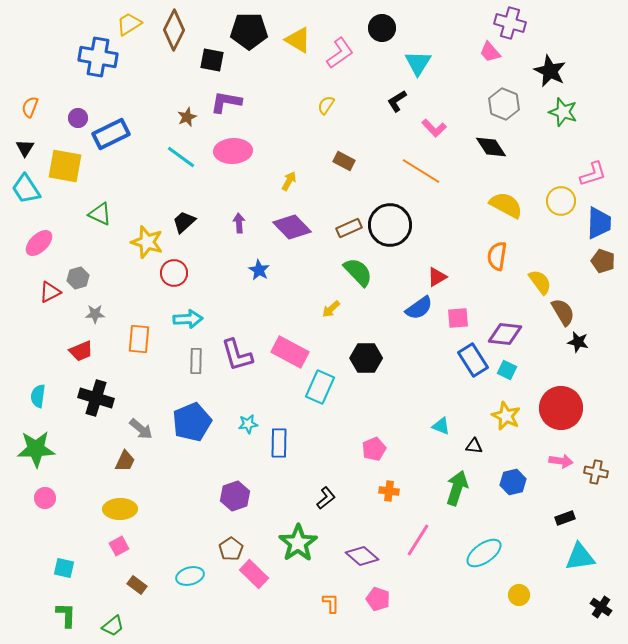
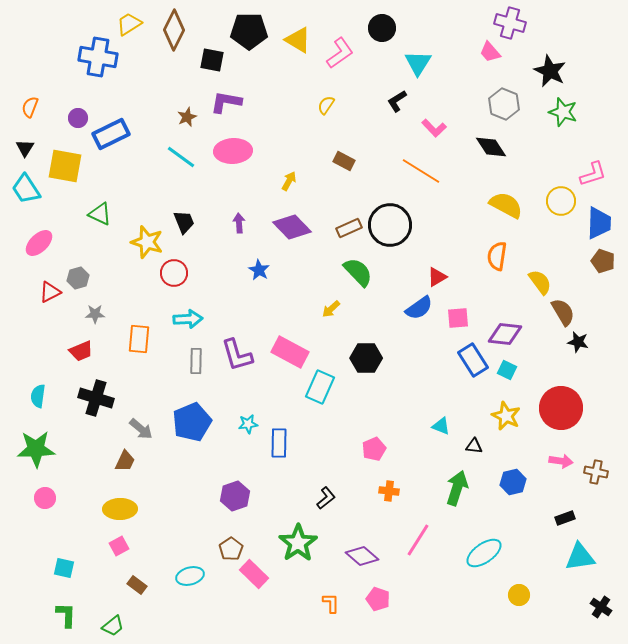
black trapezoid at (184, 222): rotated 110 degrees clockwise
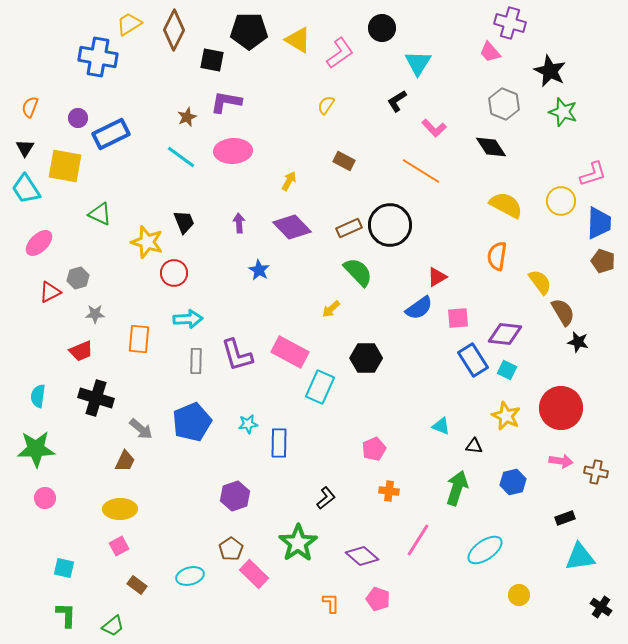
cyan ellipse at (484, 553): moved 1 px right, 3 px up
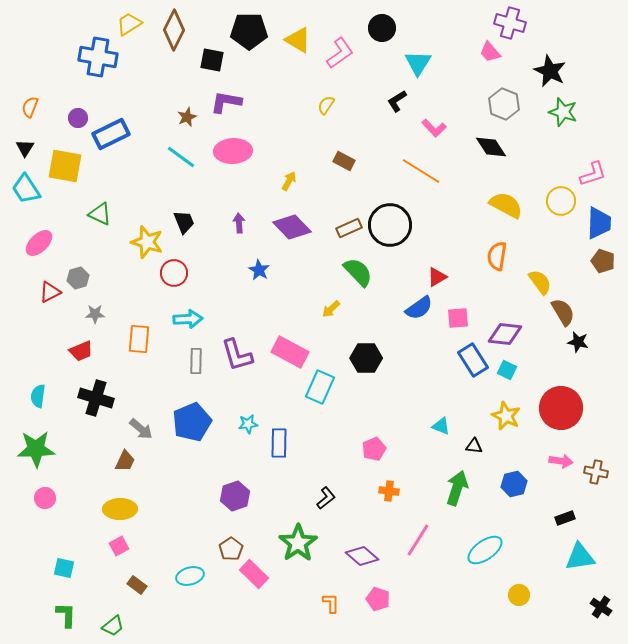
blue hexagon at (513, 482): moved 1 px right, 2 px down
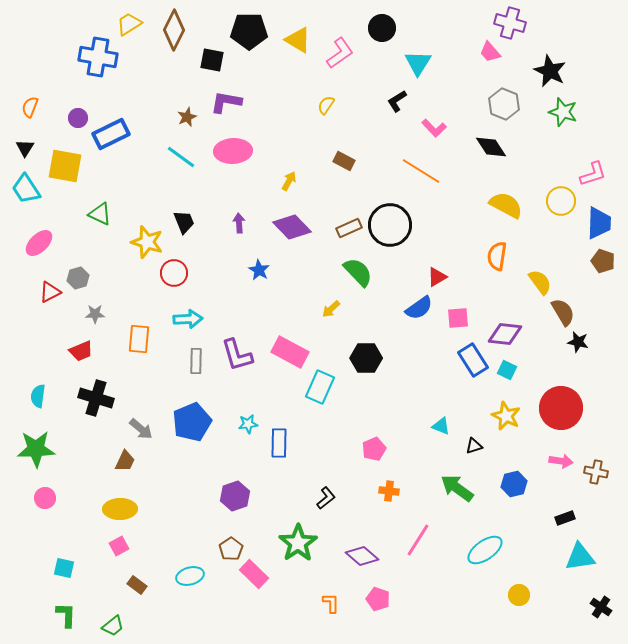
black triangle at (474, 446): rotated 24 degrees counterclockwise
green arrow at (457, 488): rotated 72 degrees counterclockwise
